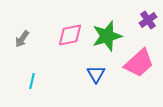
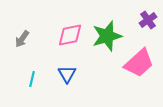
blue triangle: moved 29 px left
cyan line: moved 2 px up
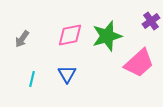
purple cross: moved 3 px right, 1 px down
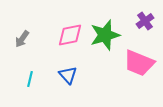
purple cross: moved 6 px left
green star: moved 2 px left, 1 px up
pink trapezoid: rotated 64 degrees clockwise
blue triangle: moved 1 px right, 1 px down; rotated 12 degrees counterclockwise
cyan line: moved 2 px left
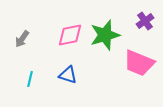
blue triangle: rotated 30 degrees counterclockwise
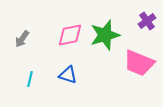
purple cross: moved 2 px right
